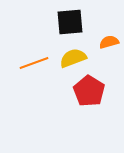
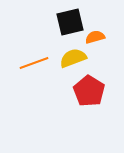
black square: rotated 8 degrees counterclockwise
orange semicircle: moved 14 px left, 5 px up
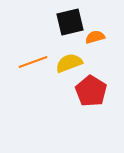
yellow semicircle: moved 4 px left, 5 px down
orange line: moved 1 px left, 1 px up
red pentagon: moved 2 px right
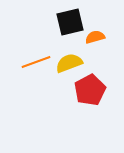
orange line: moved 3 px right
red pentagon: moved 1 px left, 1 px up; rotated 12 degrees clockwise
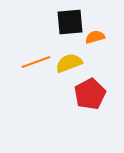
black square: rotated 8 degrees clockwise
red pentagon: moved 4 px down
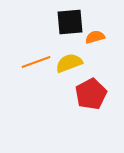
red pentagon: moved 1 px right
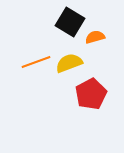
black square: rotated 36 degrees clockwise
